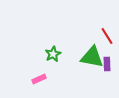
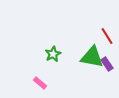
purple rectangle: rotated 32 degrees counterclockwise
pink rectangle: moved 1 px right, 4 px down; rotated 64 degrees clockwise
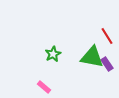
pink rectangle: moved 4 px right, 4 px down
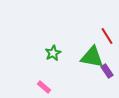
green star: moved 1 px up
purple rectangle: moved 7 px down
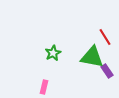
red line: moved 2 px left, 1 px down
pink rectangle: rotated 64 degrees clockwise
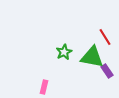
green star: moved 11 px right, 1 px up
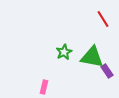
red line: moved 2 px left, 18 px up
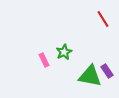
green triangle: moved 2 px left, 19 px down
pink rectangle: moved 27 px up; rotated 40 degrees counterclockwise
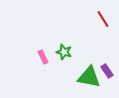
green star: rotated 28 degrees counterclockwise
pink rectangle: moved 1 px left, 3 px up
green triangle: moved 1 px left, 1 px down
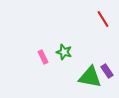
green triangle: moved 1 px right
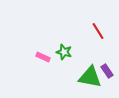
red line: moved 5 px left, 12 px down
pink rectangle: rotated 40 degrees counterclockwise
